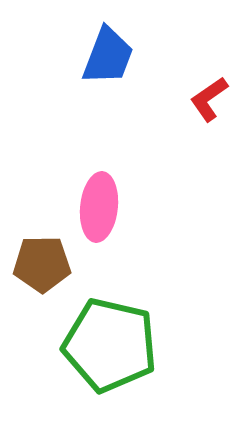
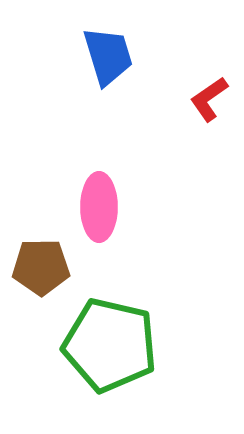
blue trapezoid: rotated 38 degrees counterclockwise
pink ellipse: rotated 6 degrees counterclockwise
brown pentagon: moved 1 px left, 3 px down
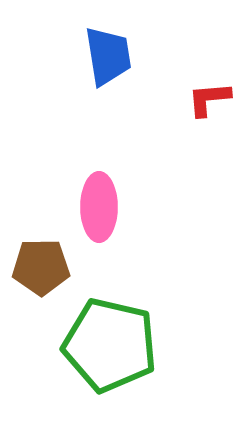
blue trapezoid: rotated 8 degrees clockwise
red L-shape: rotated 30 degrees clockwise
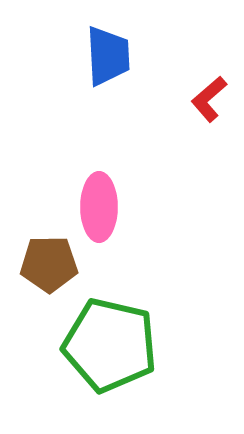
blue trapezoid: rotated 6 degrees clockwise
red L-shape: rotated 36 degrees counterclockwise
brown pentagon: moved 8 px right, 3 px up
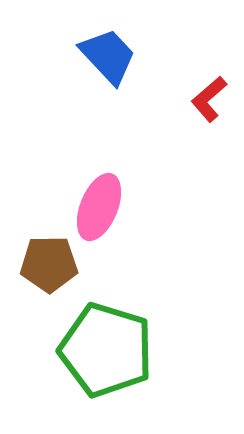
blue trapezoid: rotated 40 degrees counterclockwise
pink ellipse: rotated 22 degrees clockwise
green pentagon: moved 4 px left, 5 px down; rotated 4 degrees clockwise
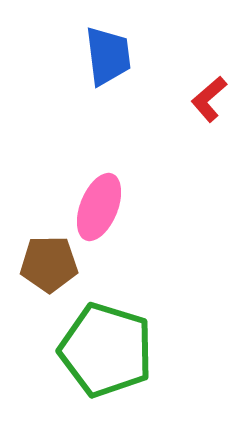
blue trapezoid: rotated 36 degrees clockwise
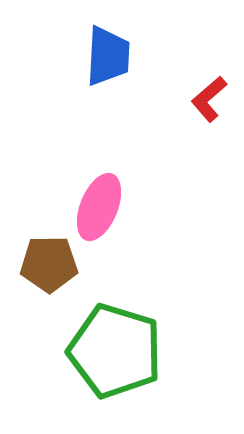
blue trapezoid: rotated 10 degrees clockwise
green pentagon: moved 9 px right, 1 px down
